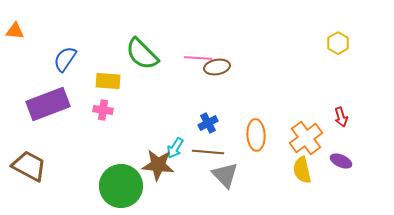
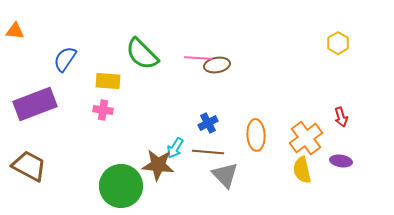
brown ellipse: moved 2 px up
purple rectangle: moved 13 px left
purple ellipse: rotated 15 degrees counterclockwise
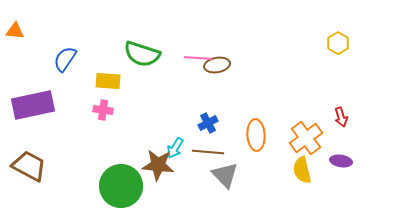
green semicircle: rotated 27 degrees counterclockwise
purple rectangle: moved 2 px left, 1 px down; rotated 9 degrees clockwise
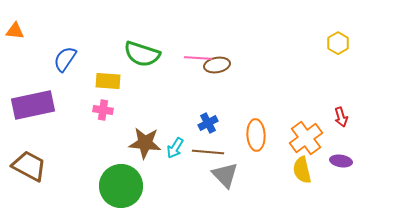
brown star: moved 13 px left, 22 px up
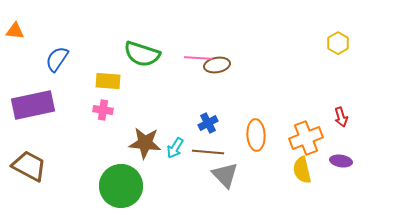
blue semicircle: moved 8 px left
orange cross: rotated 16 degrees clockwise
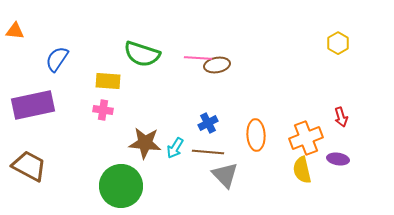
purple ellipse: moved 3 px left, 2 px up
